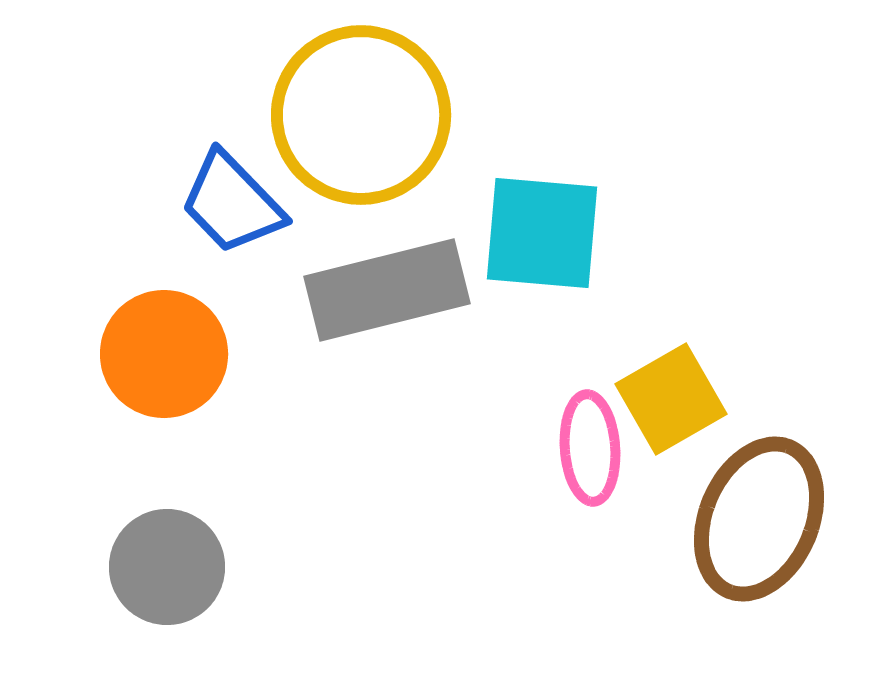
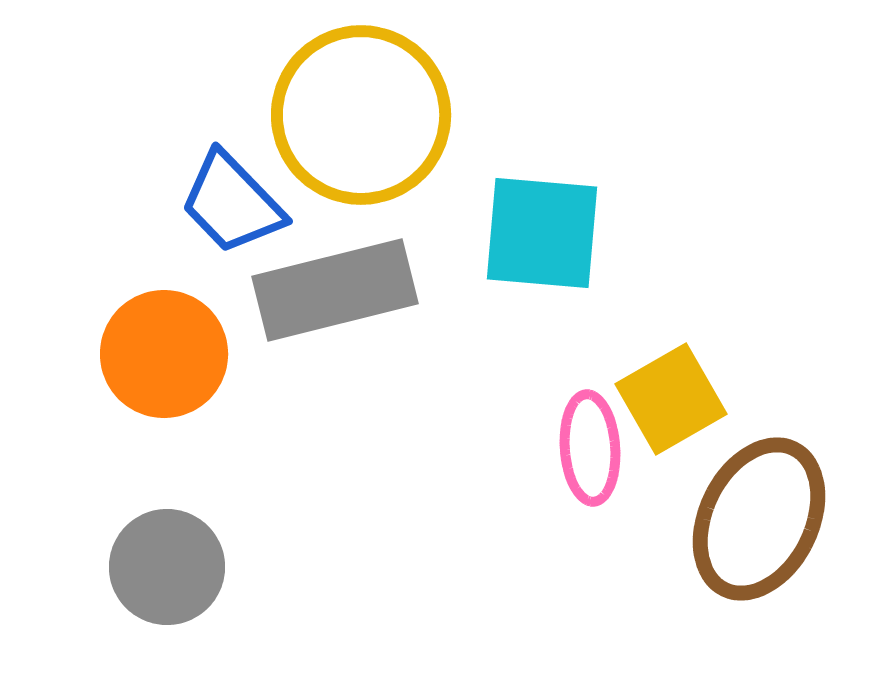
gray rectangle: moved 52 px left
brown ellipse: rotated 3 degrees clockwise
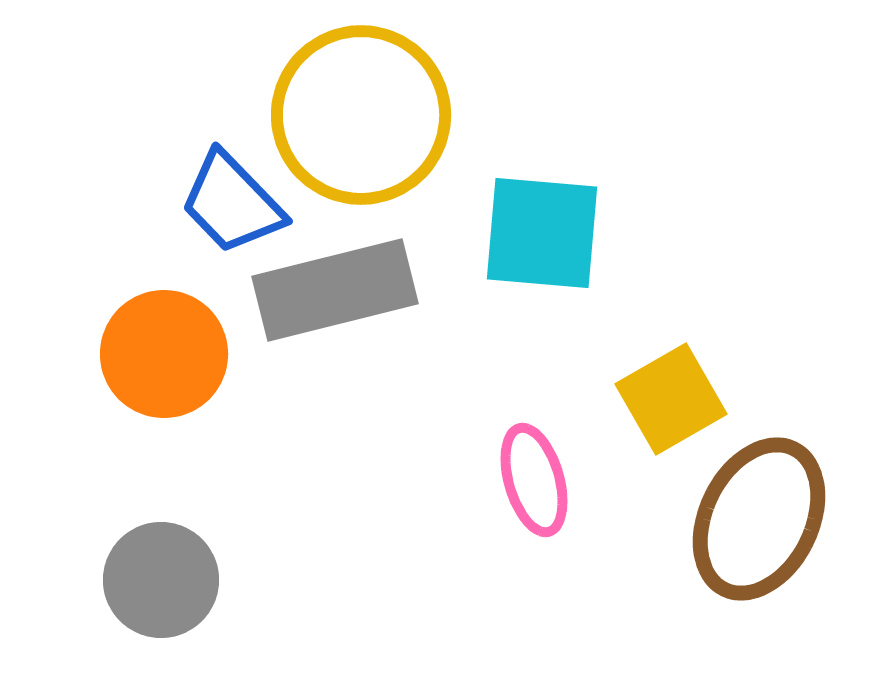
pink ellipse: moved 56 px left, 32 px down; rotated 12 degrees counterclockwise
gray circle: moved 6 px left, 13 px down
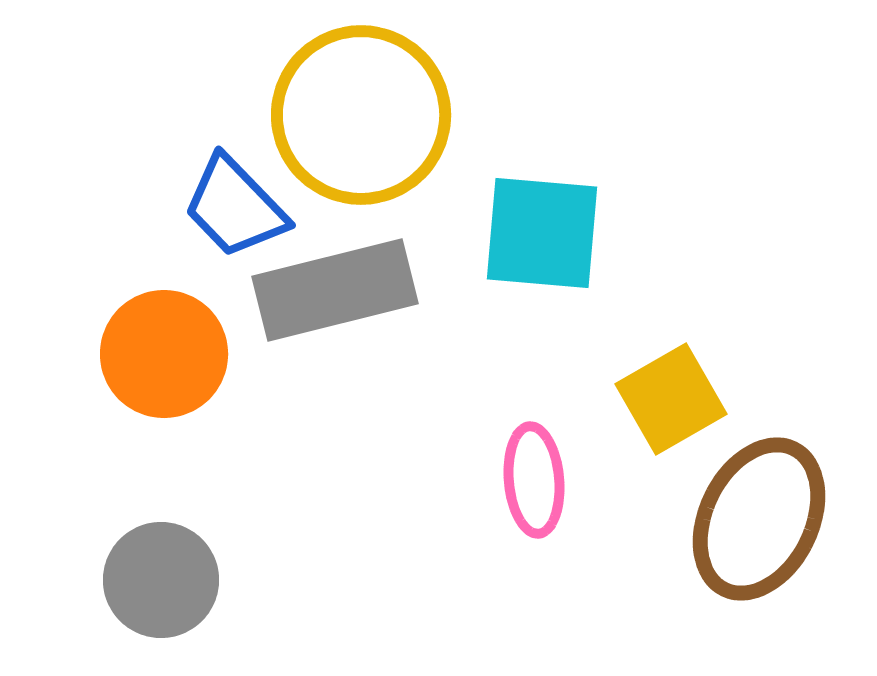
blue trapezoid: moved 3 px right, 4 px down
pink ellipse: rotated 11 degrees clockwise
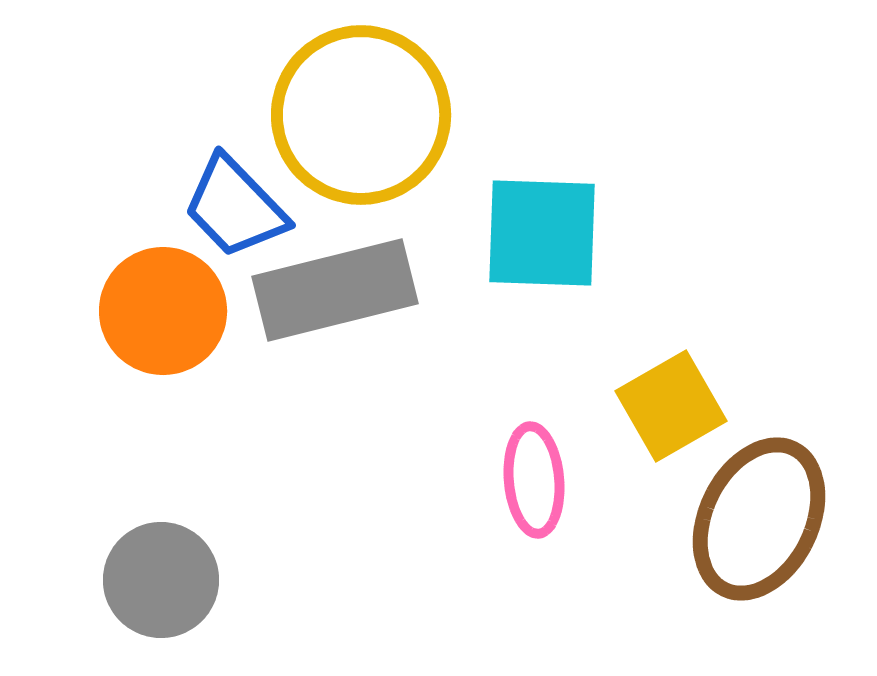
cyan square: rotated 3 degrees counterclockwise
orange circle: moved 1 px left, 43 px up
yellow square: moved 7 px down
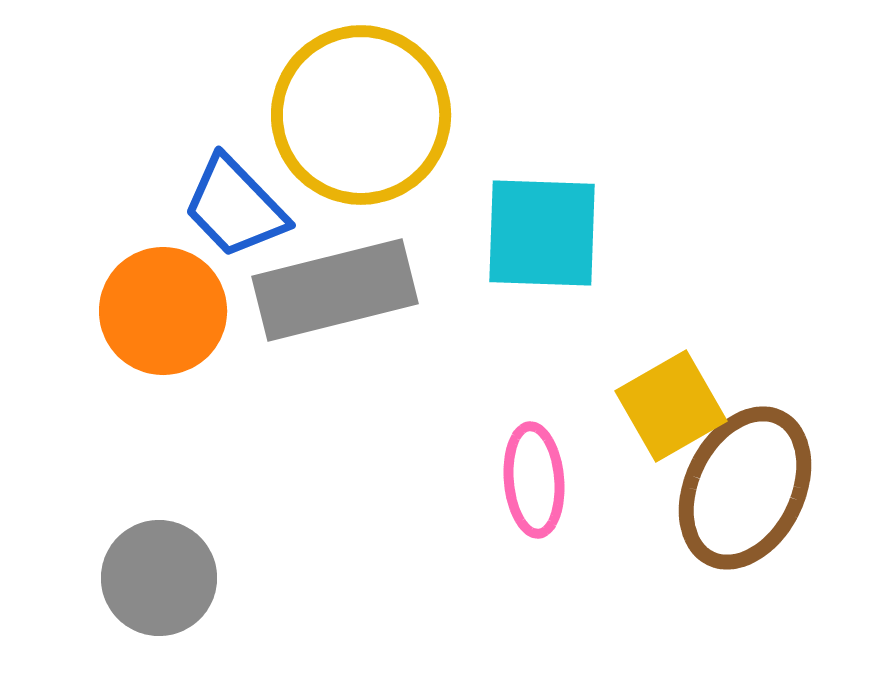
brown ellipse: moved 14 px left, 31 px up
gray circle: moved 2 px left, 2 px up
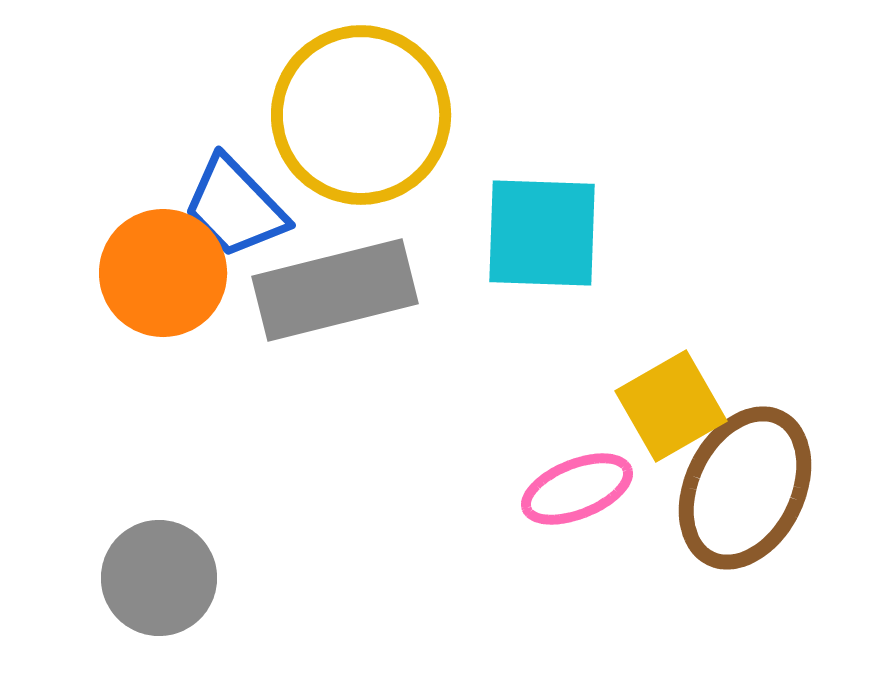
orange circle: moved 38 px up
pink ellipse: moved 43 px right, 9 px down; rotated 73 degrees clockwise
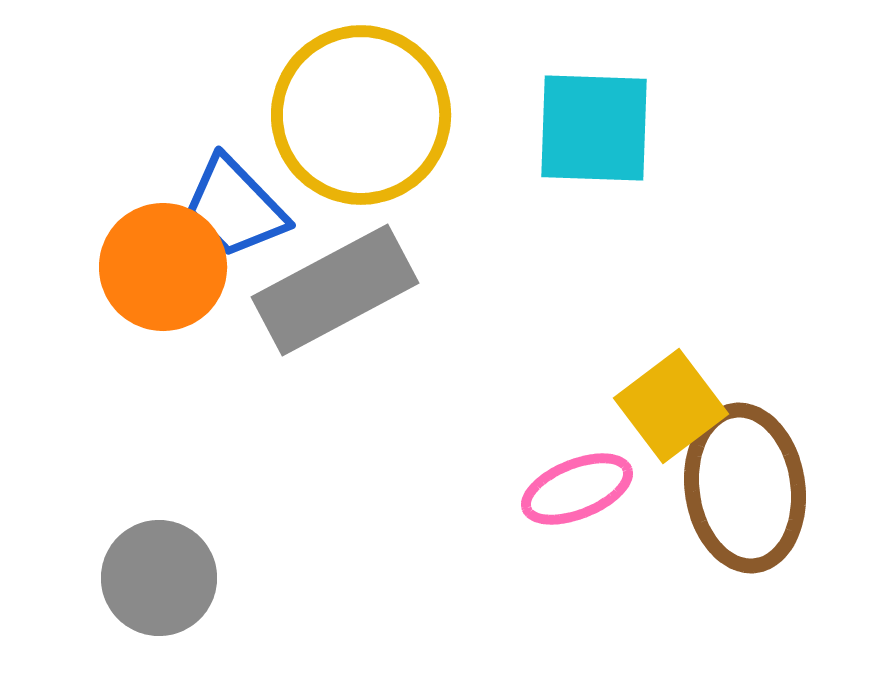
cyan square: moved 52 px right, 105 px up
orange circle: moved 6 px up
gray rectangle: rotated 14 degrees counterclockwise
yellow square: rotated 7 degrees counterclockwise
brown ellipse: rotated 34 degrees counterclockwise
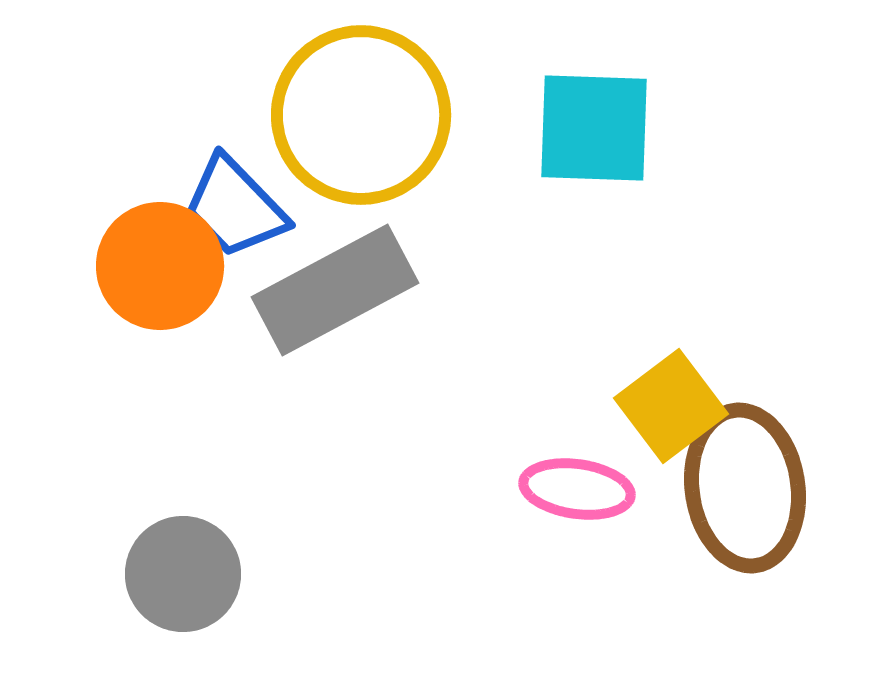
orange circle: moved 3 px left, 1 px up
pink ellipse: rotated 30 degrees clockwise
gray circle: moved 24 px right, 4 px up
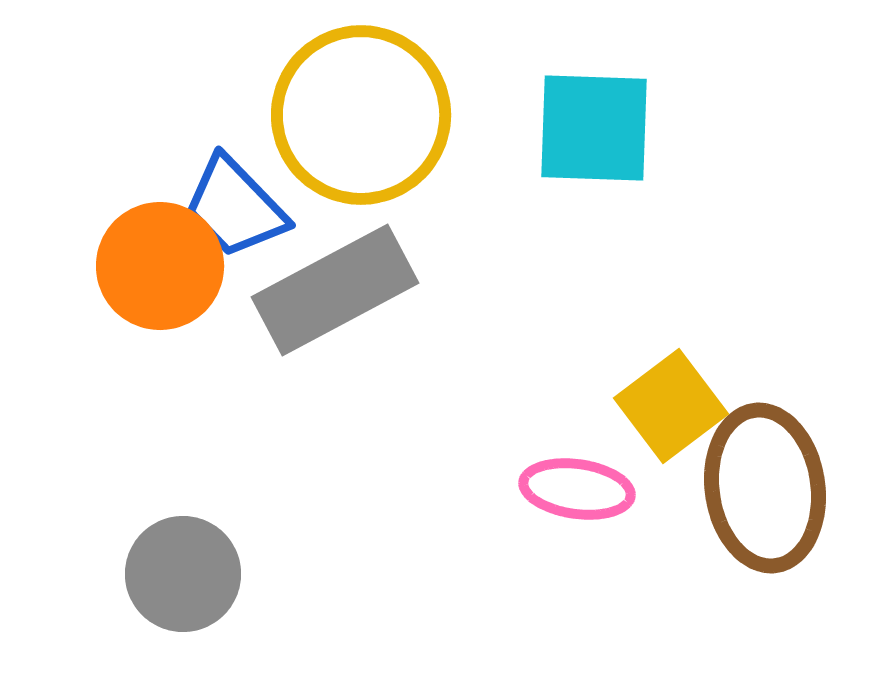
brown ellipse: moved 20 px right
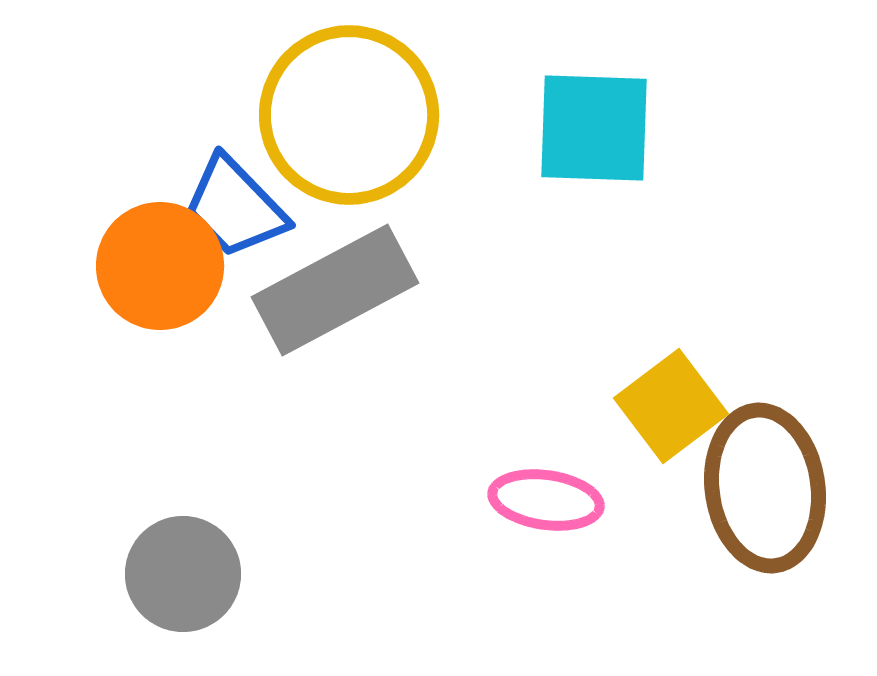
yellow circle: moved 12 px left
pink ellipse: moved 31 px left, 11 px down
